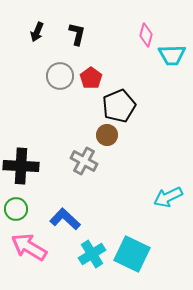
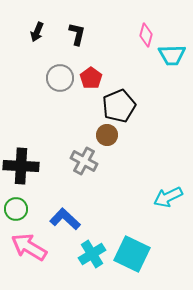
gray circle: moved 2 px down
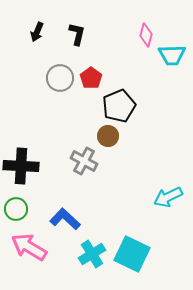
brown circle: moved 1 px right, 1 px down
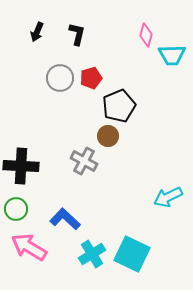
red pentagon: rotated 20 degrees clockwise
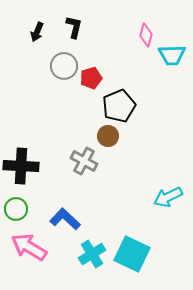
black L-shape: moved 3 px left, 7 px up
gray circle: moved 4 px right, 12 px up
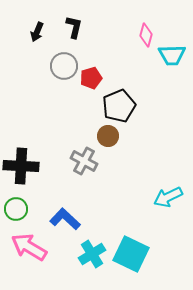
cyan square: moved 1 px left
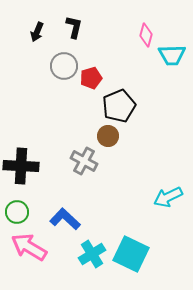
green circle: moved 1 px right, 3 px down
